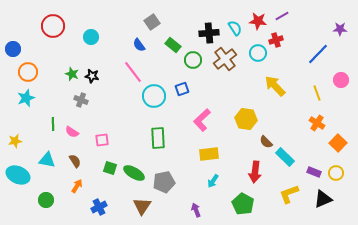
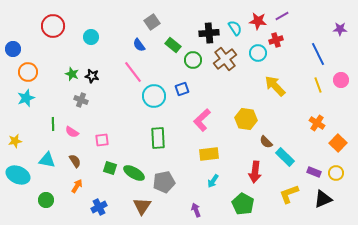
blue line at (318, 54): rotated 70 degrees counterclockwise
yellow line at (317, 93): moved 1 px right, 8 px up
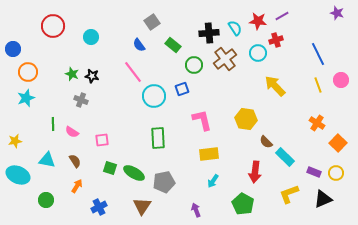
purple star at (340, 29): moved 3 px left, 16 px up; rotated 16 degrees clockwise
green circle at (193, 60): moved 1 px right, 5 px down
pink L-shape at (202, 120): rotated 120 degrees clockwise
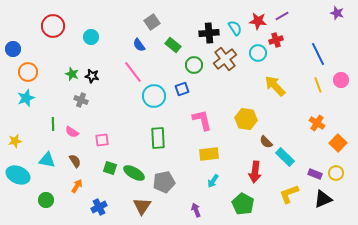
purple rectangle at (314, 172): moved 1 px right, 2 px down
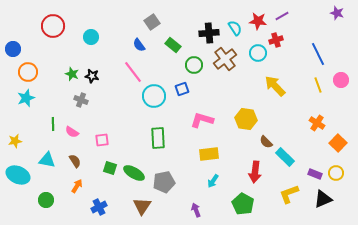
pink L-shape at (202, 120): rotated 60 degrees counterclockwise
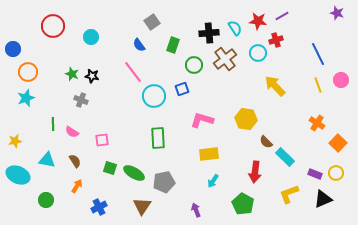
green rectangle at (173, 45): rotated 70 degrees clockwise
